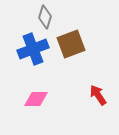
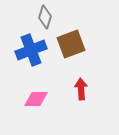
blue cross: moved 2 px left, 1 px down
red arrow: moved 17 px left, 6 px up; rotated 30 degrees clockwise
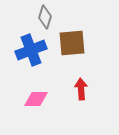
brown square: moved 1 px right, 1 px up; rotated 16 degrees clockwise
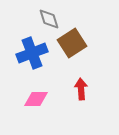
gray diamond: moved 4 px right, 2 px down; rotated 35 degrees counterclockwise
brown square: rotated 28 degrees counterclockwise
blue cross: moved 1 px right, 3 px down
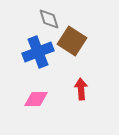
brown square: moved 2 px up; rotated 24 degrees counterclockwise
blue cross: moved 6 px right, 1 px up
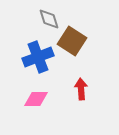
blue cross: moved 5 px down
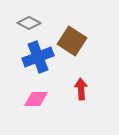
gray diamond: moved 20 px left, 4 px down; rotated 45 degrees counterclockwise
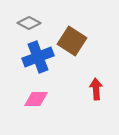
red arrow: moved 15 px right
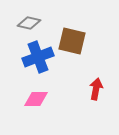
gray diamond: rotated 15 degrees counterclockwise
brown square: rotated 20 degrees counterclockwise
red arrow: rotated 15 degrees clockwise
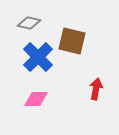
blue cross: rotated 24 degrees counterclockwise
